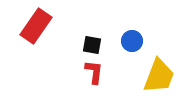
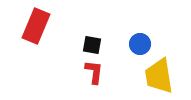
red rectangle: rotated 12 degrees counterclockwise
blue circle: moved 8 px right, 3 px down
yellow trapezoid: rotated 150 degrees clockwise
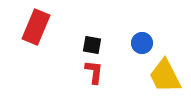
red rectangle: moved 1 px down
blue circle: moved 2 px right, 1 px up
yellow trapezoid: moved 6 px right; rotated 18 degrees counterclockwise
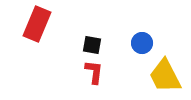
red rectangle: moved 1 px right, 3 px up
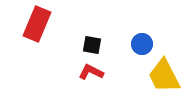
blue circle: moved 1 px down
red L-shape: moved 3 px left; rotated 70 degrees counterclockwise
yellow trapezoid: moved 1 px left
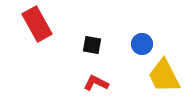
red rectangle: rotated 52 degrees counterclockwise
red L-shape: moved 5 px right, 11 px down
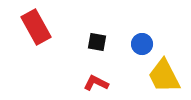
red rectangle: moved 1 px left, 3 px down
black square: moved 5 px right, 3 px up
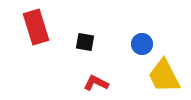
red rectangle: rotated 12 degrees clockwise
black square: moved 12 px left
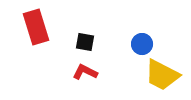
yellow trapezoid: moved 2 px left, 1 px up; rotated 36 degrees counterclockwise
red L-shape: moved 11 px left, 11 px up
